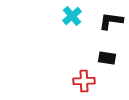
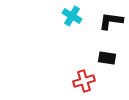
cyan cross: rotated 18 degrees counterclockwise
red cross: rotated 15 degrees counterclockwise
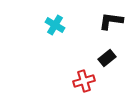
cyan cross: moved 17 px left, 9 px down
black rectangle: rotated 48 degrees counterclockwise
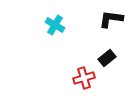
black L-shape: moved 2 px up
red cross: moved 3 px up
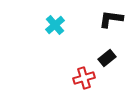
cyan cross: rotated 18 degrees clockwise
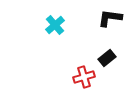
black L-shape: moved 1 px left, 1 px up
red cross: moved 1 px up
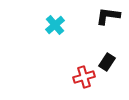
black L-shape: moved 2 px left, 2 px up
black rectangle: moved 4 px down; rotated 18 degrees counterclockwise
